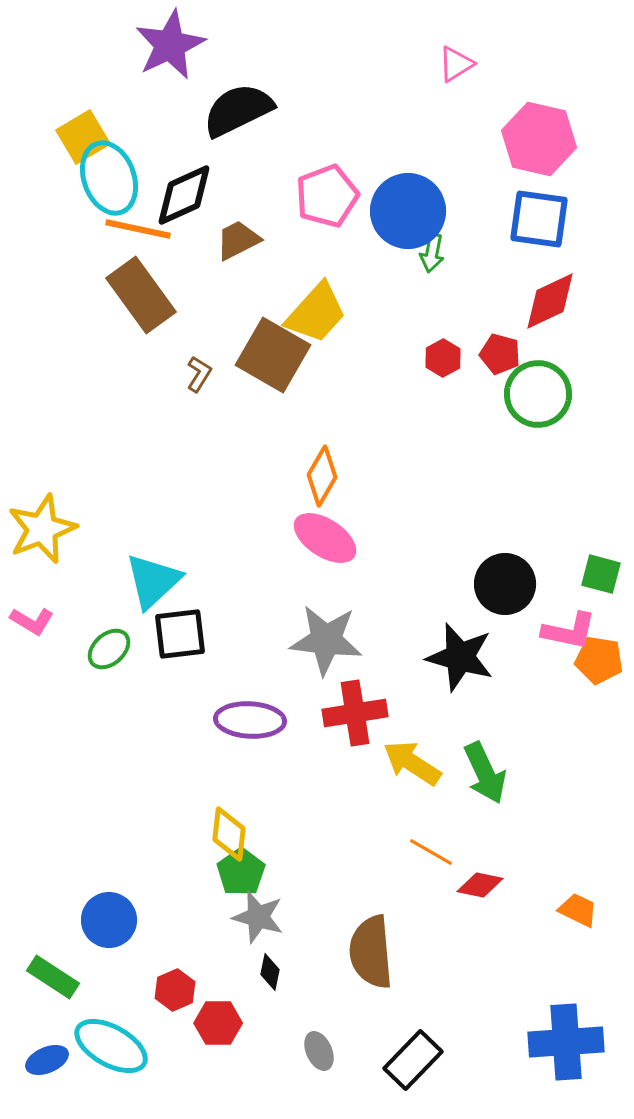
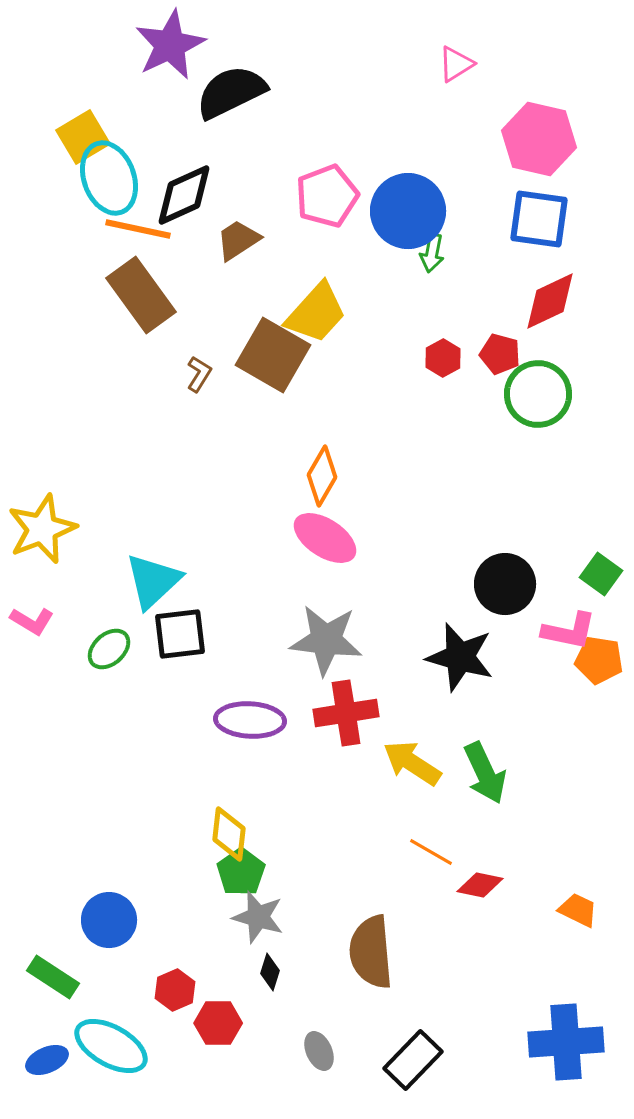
black semicircle at (238, 110): moved 7 px left, 18 px up
brown trapezoid at (238, 240): rotated 6 degrees counterclockwise
green square at (601, 574): rotated 21 degrees clockwise
red cross at (355, 713): moved 9 px left
black diamond at (270, 972): rotated 6 degrees clockwise
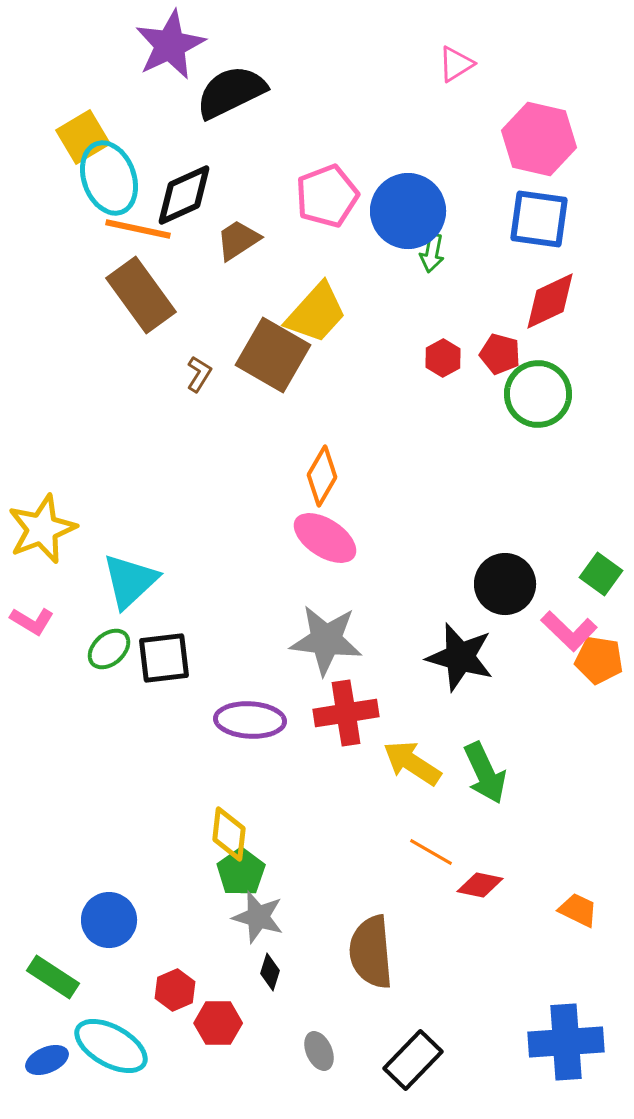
cyan triangle at (153, 581): moved 23 px left
pink L-shape at (569, 631): rotated 32 degrees clockwise
black square at (180, 634): moved 16 px left, 24 px down
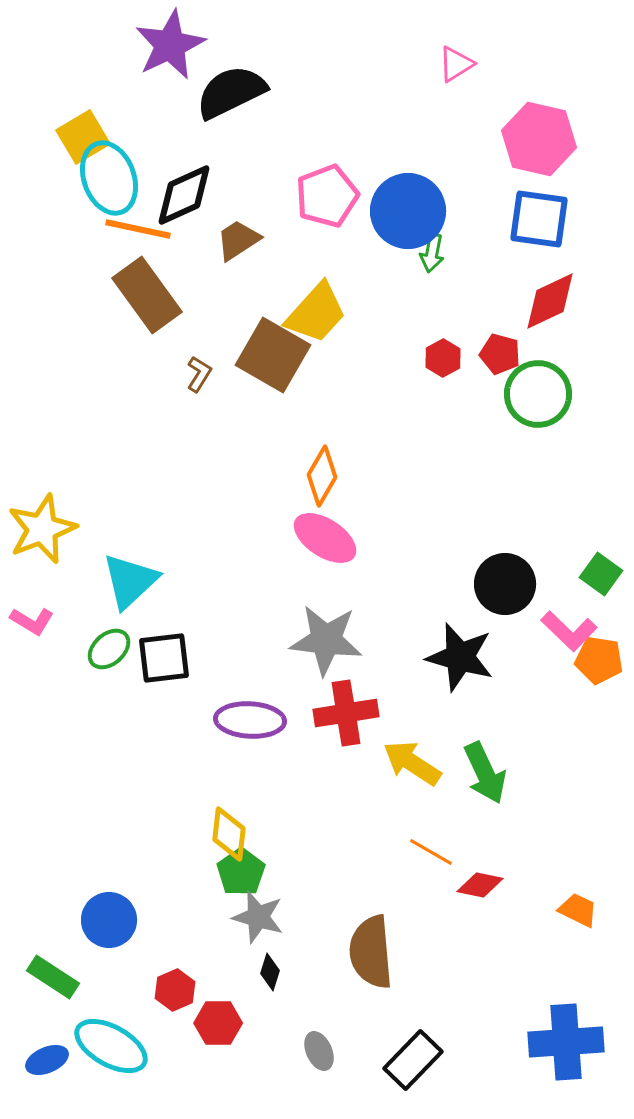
brown rectangle at (141, 295): moved 6 px right
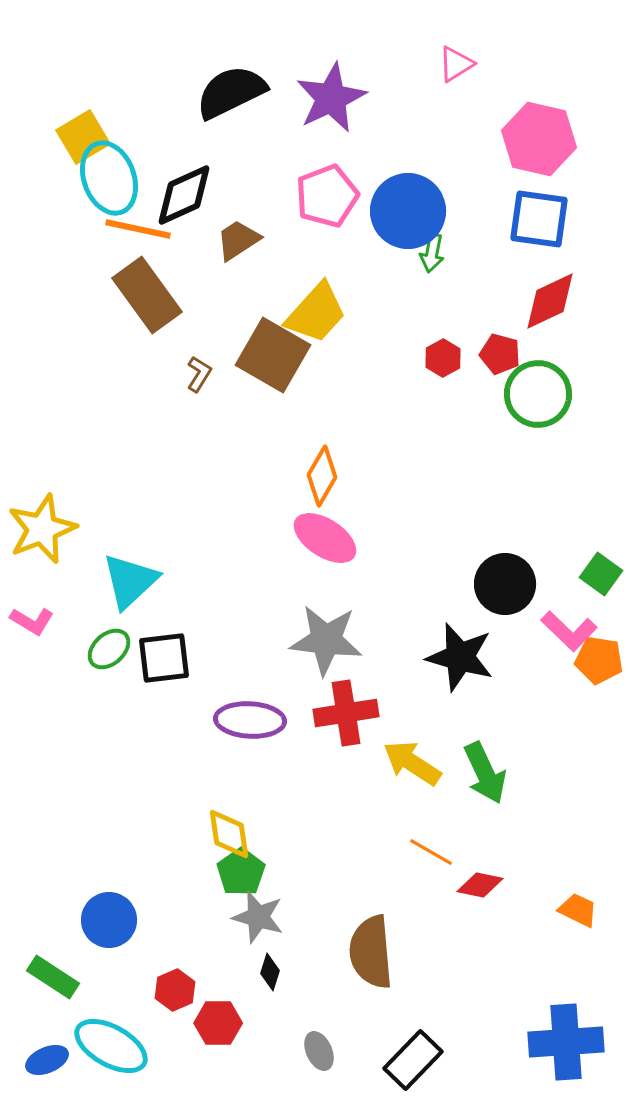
purple star at (170, 45): moved 161 px right, 53 px down
yellow diamond at (229, 834): rotated 14 degrees counterclockwise
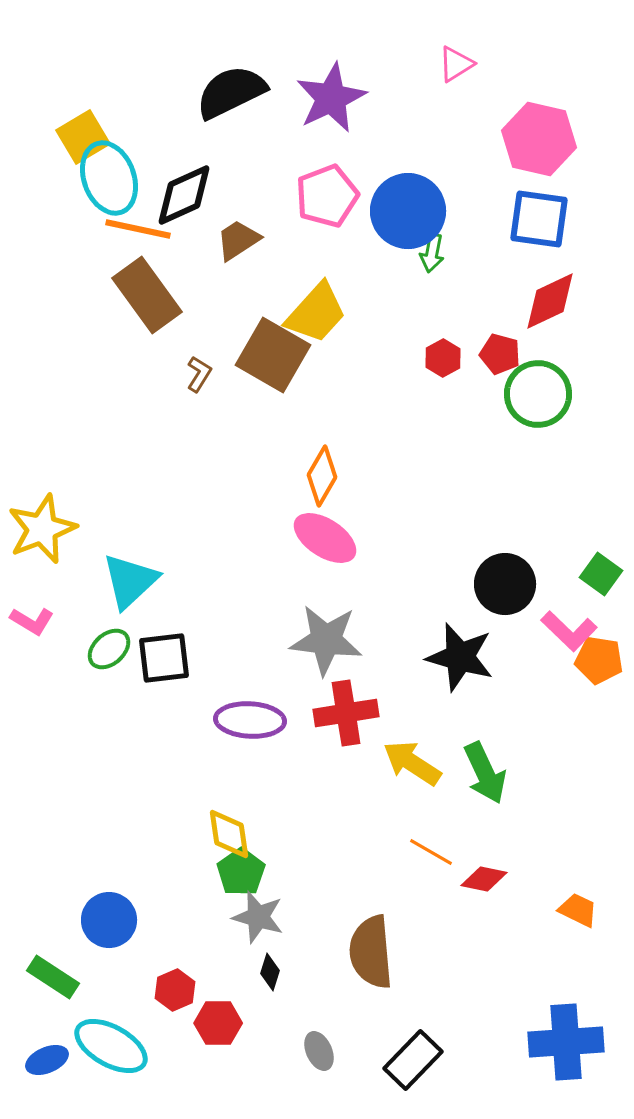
red diamond at (480, 885): moved 4 px right, 6 px up
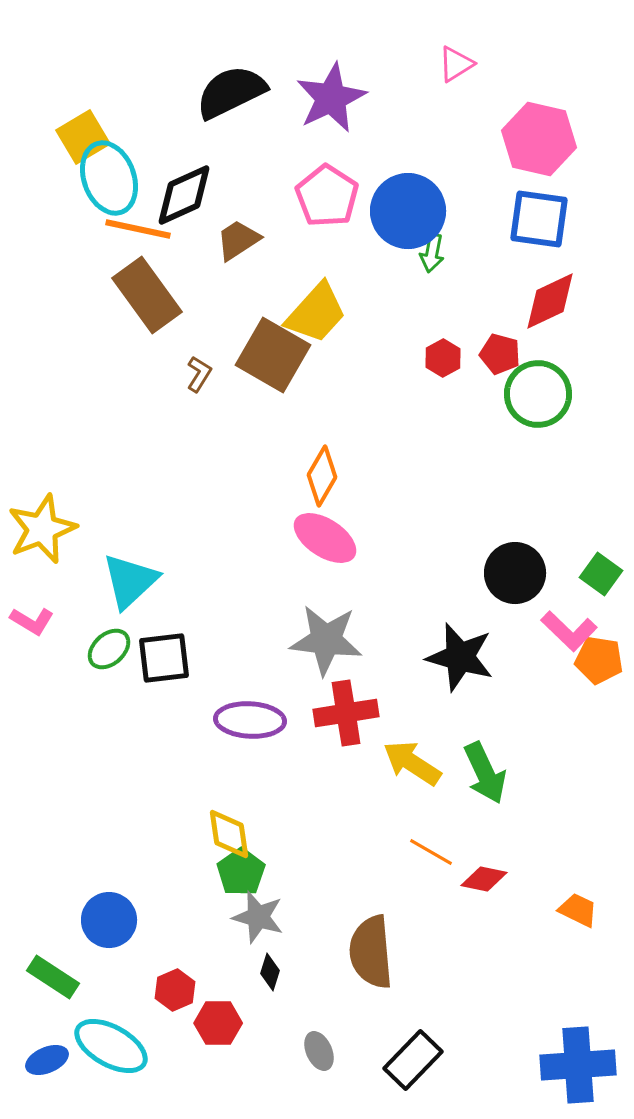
pink pentagon at (327, 196): rotated 18 degrees counterclockwise
black circle at (505, 584): moved 10 px right, 11 px up
blue cross at (566, 1042): moved 12 px right, 23 px down
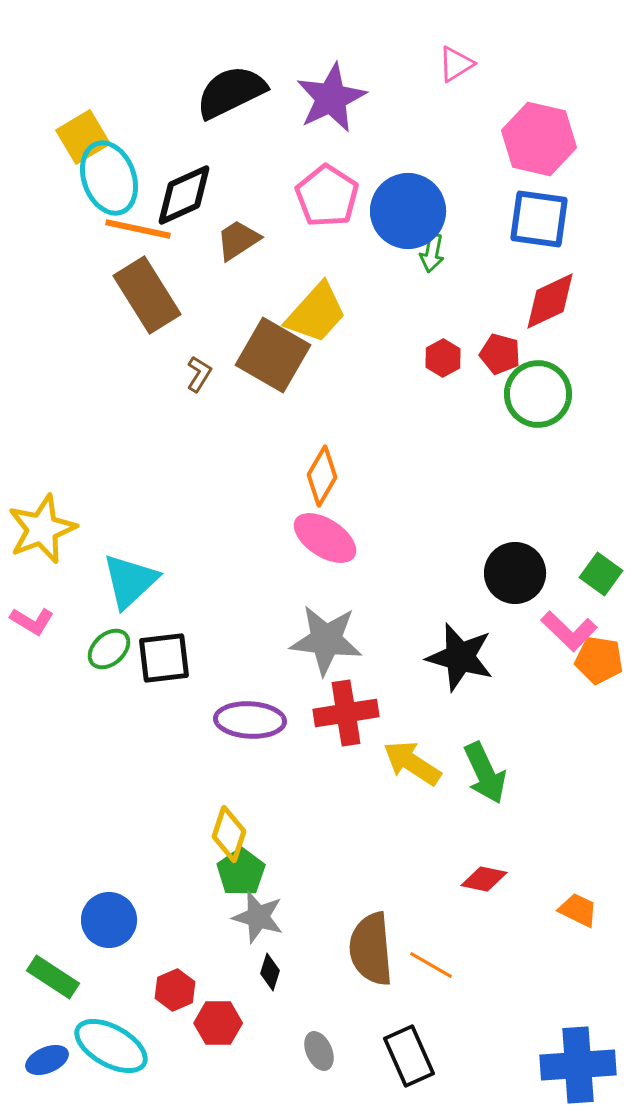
brown rectangle at (147, 295): rotated 4 degrees clockwise
yellow diamond at (229, 834): rotated 26 degrees clockwise
orange line at (431, 852): moved 113 px down
brown semicircle at (371, 952): moved 3 px up
black rectangle at (413, 1060): moved 4 px left, 4 px up; rotated 68 degrees counterclockwise
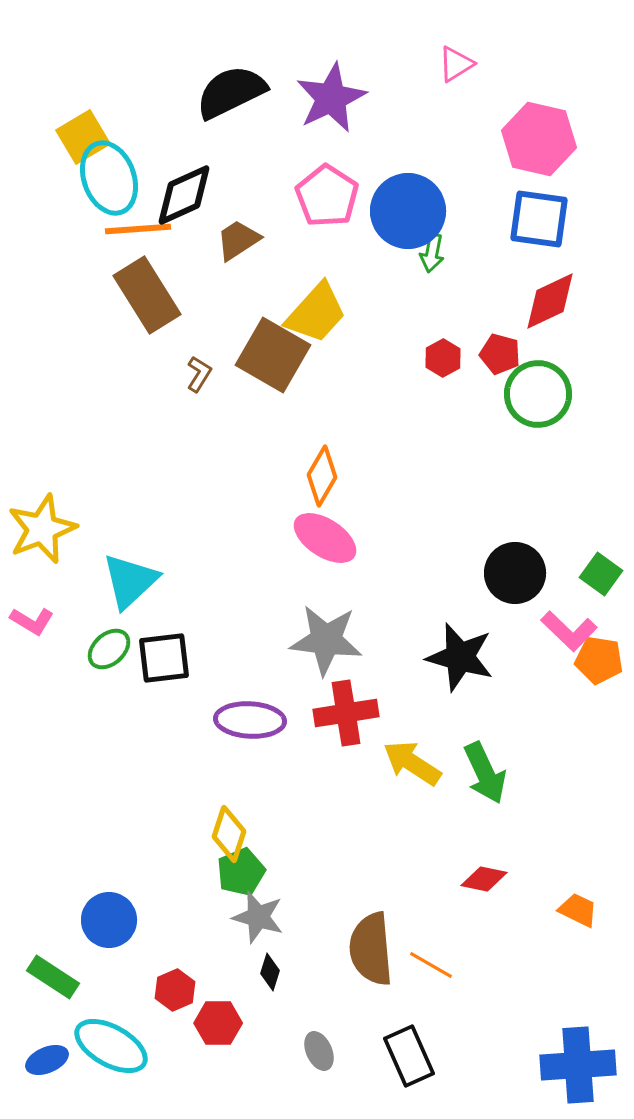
orange line at (138, 229): rotated 16 degrees counterclockwise
green pentagon at (241, 872): rotated 12 degrees clockwise
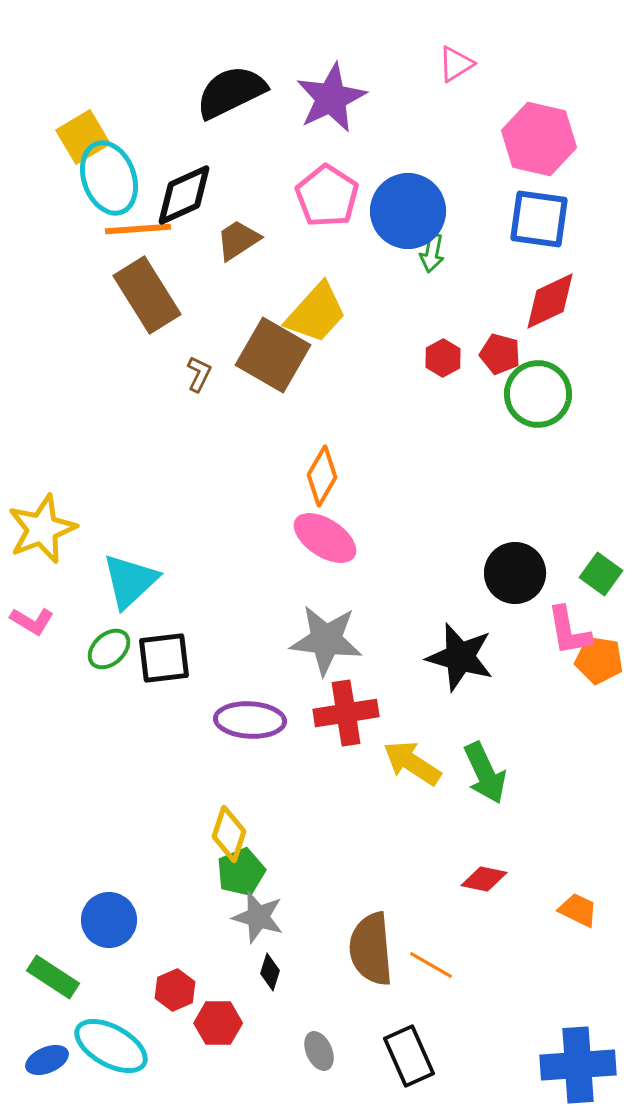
brown L-shape at (199, 374): rotated 6 degrees counterclockwise
pink L-shape at (569, 631): rotated 36 degrees clockwise
